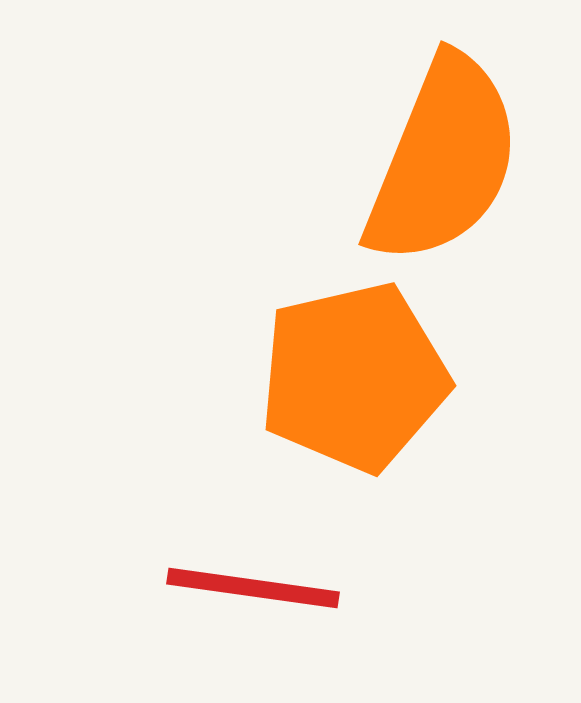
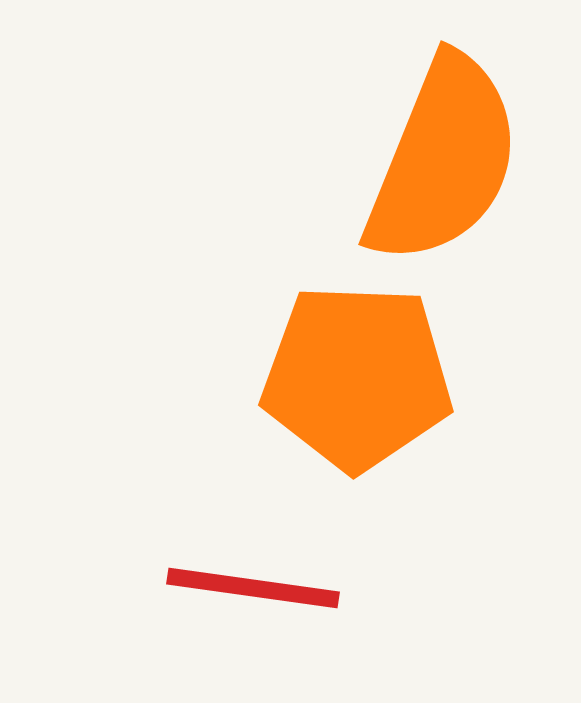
orange pentagon: moved 3 px right; rotated 15 degrees clockwise
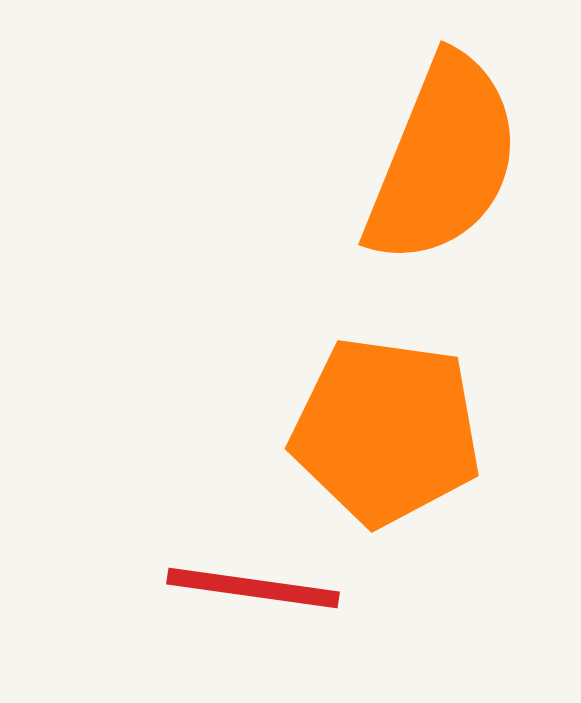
orange pentagon: moved 29 px right, 54 px down; rotated 6 degrees clockwise
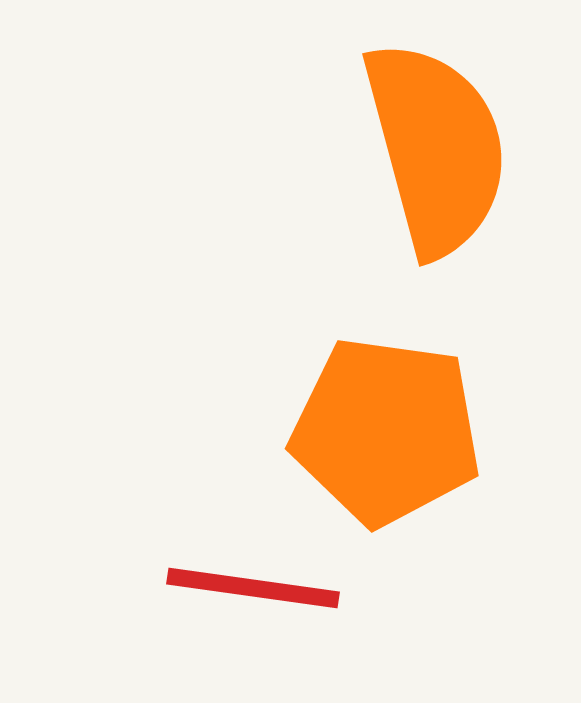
orange semicircle: moved 7 px left, 12 px up; rotated 37 degrees counterclockwise
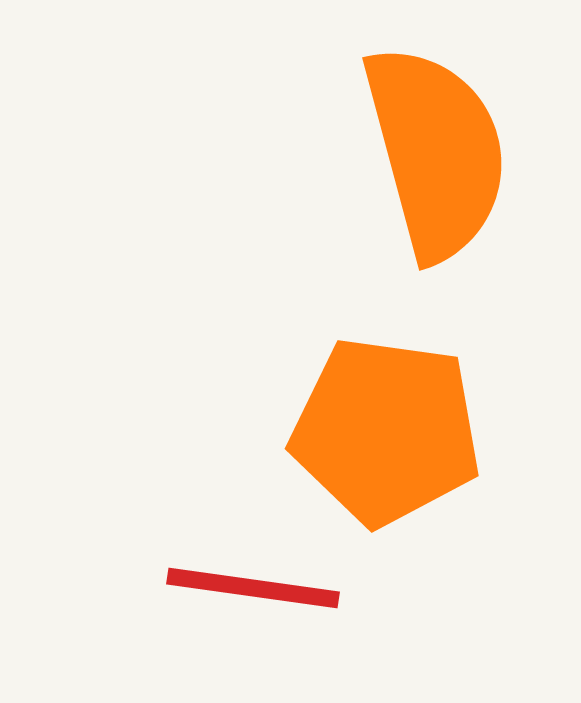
orange semicircle: moved 4 px down
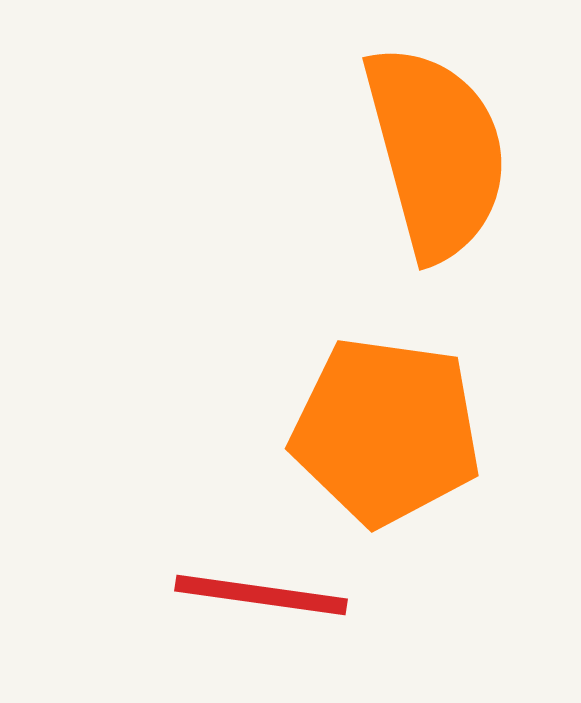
red line: moved 8 px right, 7 px down
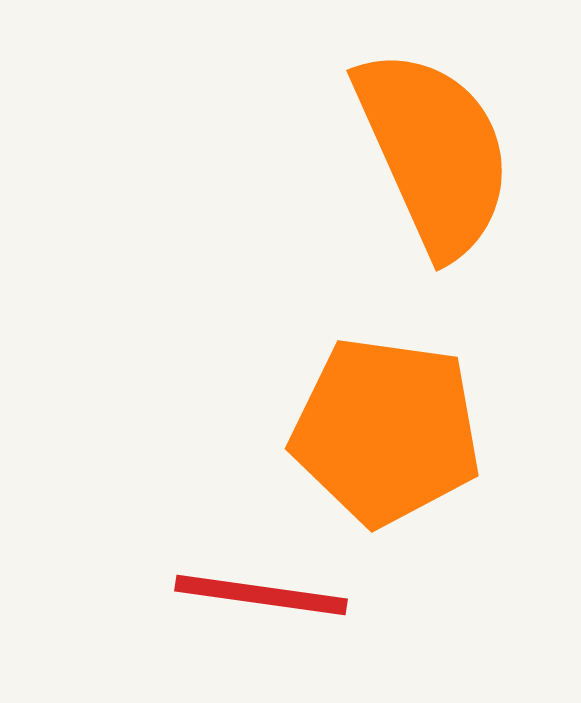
orange semicircle: moved 2 px left; rotated 9 degrees counterclockwise
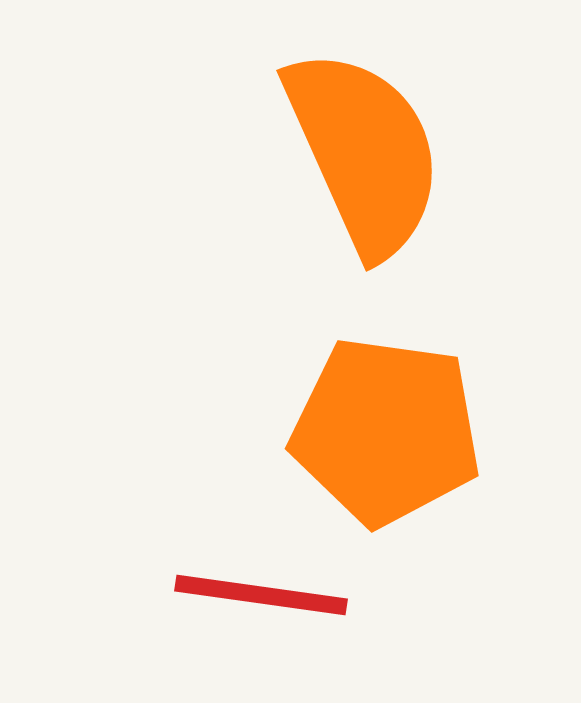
orange semicircle: moved 70 px left
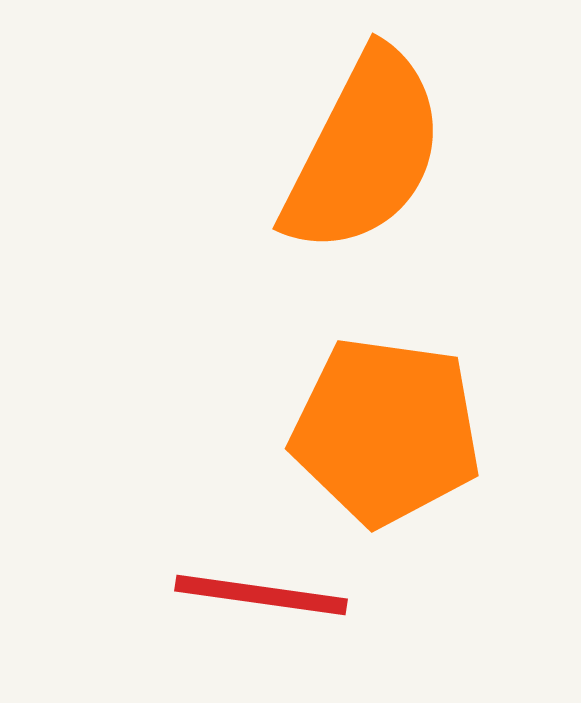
orange semicircle: rotated 51 degrees clockwise
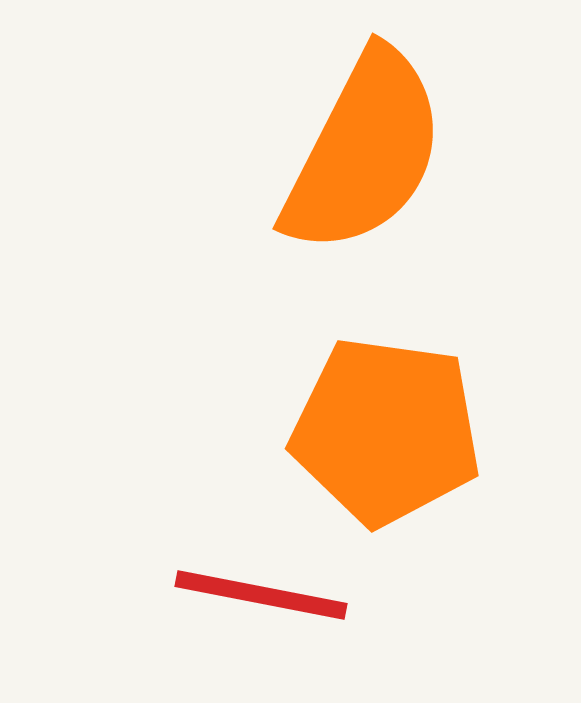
red line: rotated 3 degrees clockwise
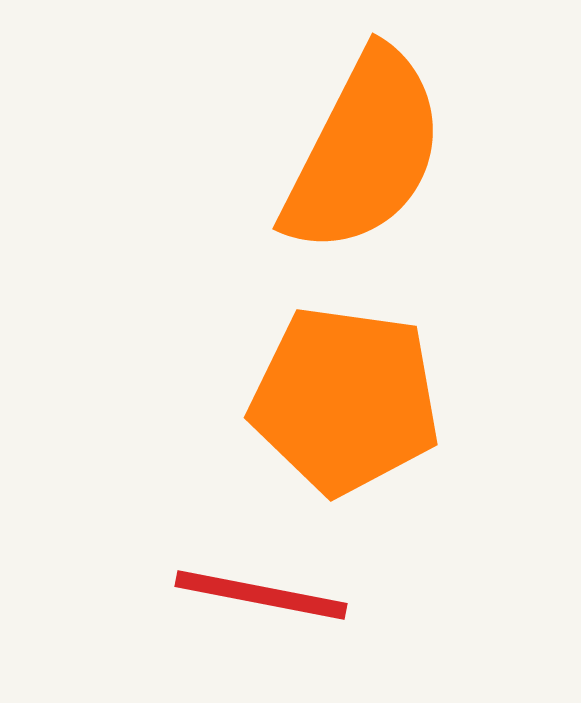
orange pentagon: moved 41 px left, 31 px up
